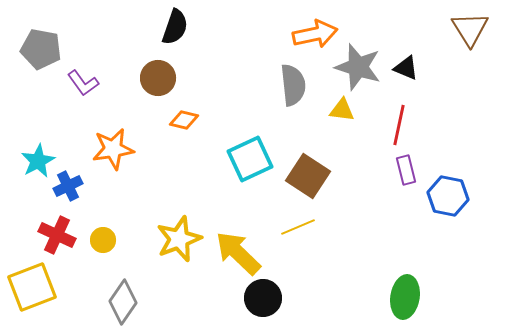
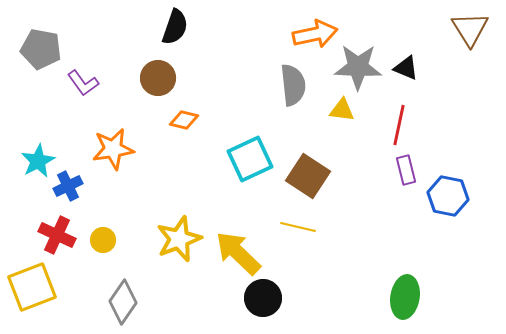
gray star: rotated 15 degrees counterclockwise
yellow line: rotated 36 degrees clockwise
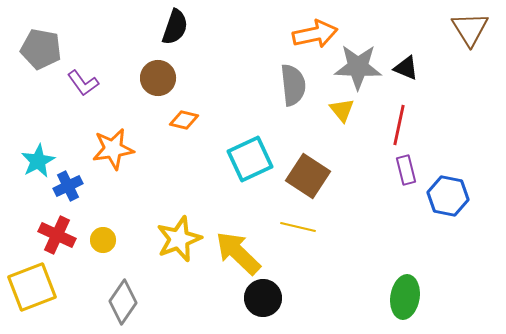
yellow triangle: rotated 44 degrees clockwise
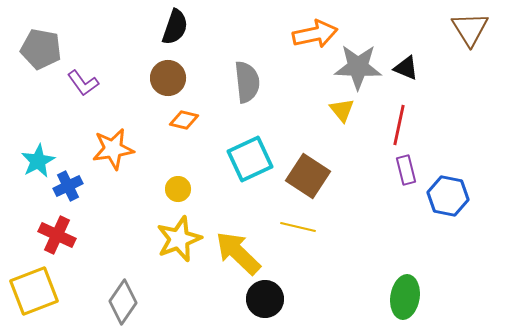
brown circle: moved 10 px right
gray semicircle: moved 46 px left, 3 px up
yellow circle: moved 75 px right, 51 px up
yellow square: moved 2 px right, 4 px down
black circle: moved 2 px right, 1 px down
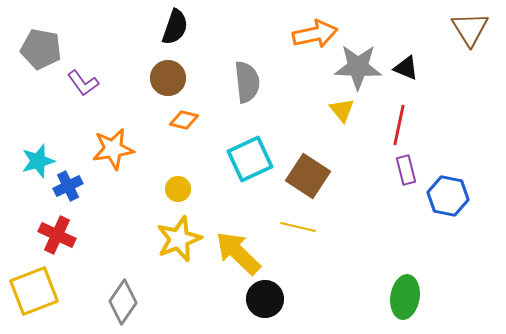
cyan star: rotated 12 degrees clockwise
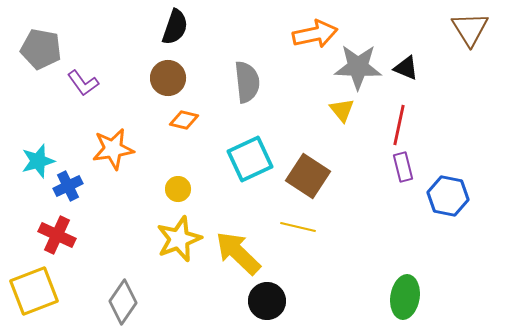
purple rectangle: moved 3 px left, 3 px up
black circle: moved 2 px right, 2 px down
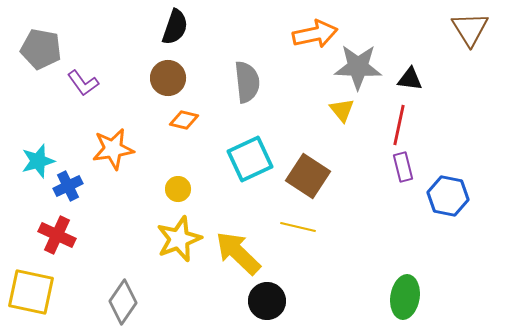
black triangle: moved 4 px right, 11 px down; rotated 16 degrees counterclockwise
yellow square: moved 3 px left, 1 px down; rotated 33 degrees clockwise
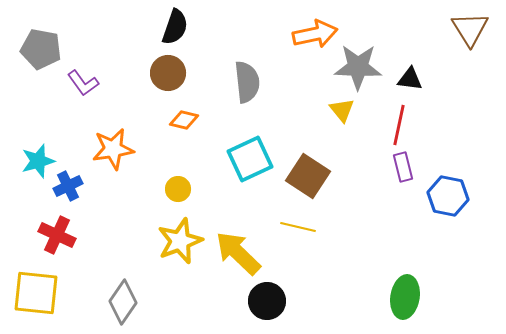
brown circle: moved 5 px up
yellow star: moved 1 px right, 2 px down
yellow square: moved 5 px right, 1 px down; rotated 6 degrees counterclockwise
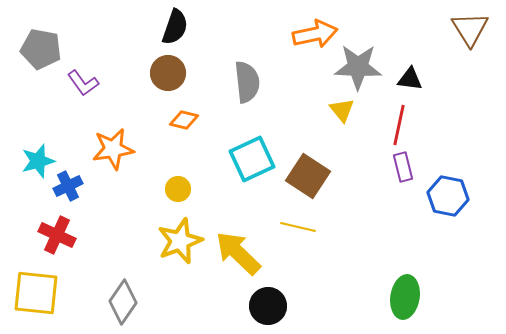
cyan square: moved 2 px right
black circle: moved 1 px right, 5 px down
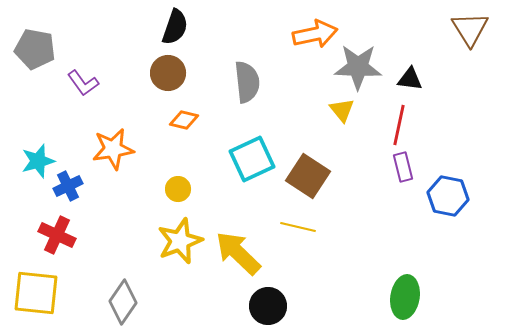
gray pentagon: moved 6 px left
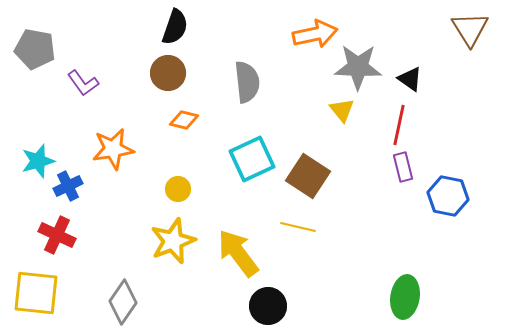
black triangle: rotated 28 degrees clockwise
yellow star: moved 7 px left
yellow arrow: rotated 9 degrees clockwise
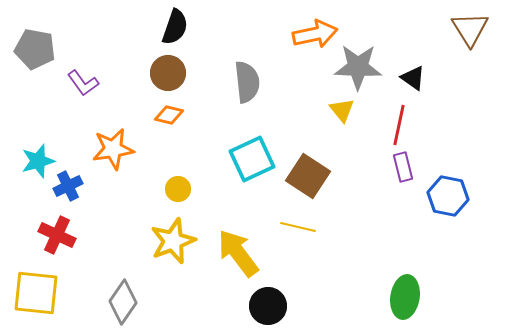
black triangle: moved 3 px right, 1 px up
orange diamond: moved 15 px left, 5 px up
